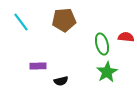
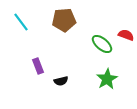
red semicircle: moved 2 px up; rotated 14 degrees clockwise
green ellipse: rotated 35 degrees counterclockwise
purple rectangle: rotated 70 degrees clockwise
green star: moved 7 px down
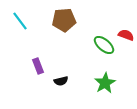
cyan line: moved 1 px left, 1 px up
green ellipse: moved 2 px right, 1 px down
green star: moved 2 px left, 4 px down
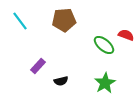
purple rectangle: rotated 63 degrees clockwise
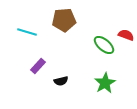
cyan line: moved 7 px right, 11 px down; rotated 36 degrees counterclockwise
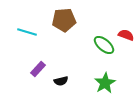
purple rectangle: moved 3 px down
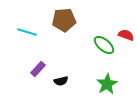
green star: moved 2 px right, 1 px down
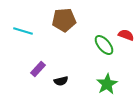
cyan line: moved 4 px left, 1 px up
green ellipse: rotated 10 degrees clockwise
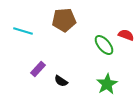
black semicircle: rotated 48 degrees clockwise
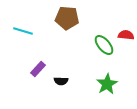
brown pentagon: moved 3 px right, 2 px up; rotated 10 degrees clockwise
red semicircle: rotated 14 degrees counterclockwise
black semicircle: rotated 32 degrees counterclockwise
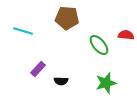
green ellipse: moved 5 px left
green star: moved 1 px left, 1 px up; rotated 15 degrees clockwise
